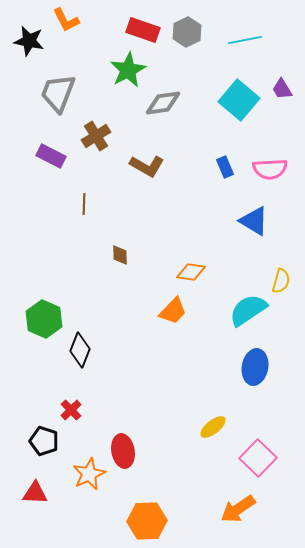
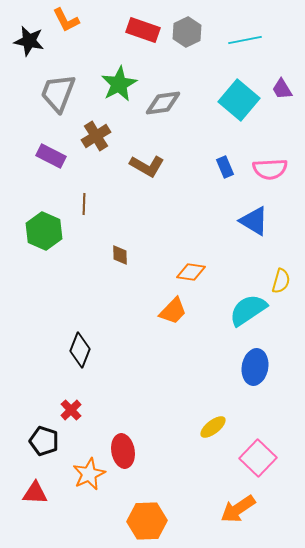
green star: moved 9 px left, 14 px down
green hexagon: moved 88 px up
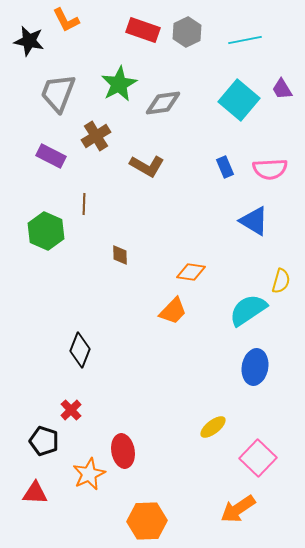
green hexagon: moved 2 px right
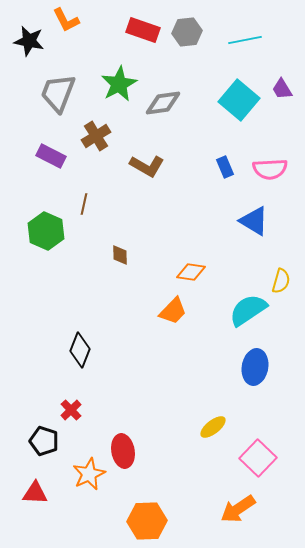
gray hexagon: rotated 20 degrees clockwise
brown line: rotated 10 degrees clockwise
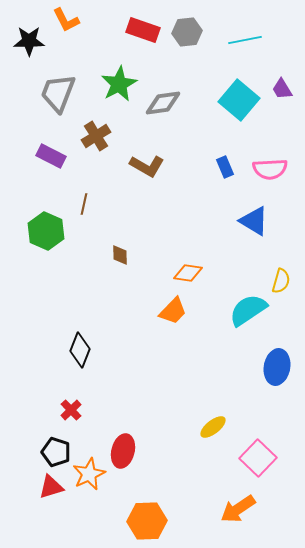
black star: rotated 12 degrees counterclockwise
orange diamond: moved 3 px left, 1 px down
blue ellipse: moved 22 px right
black pentagon: moved 12 px right, 11 px down
red ellipse: rotated 24 degrees clockwise
red triangle: moved 16 px right, 6 px up; rotated 20 degrees counterclockwise
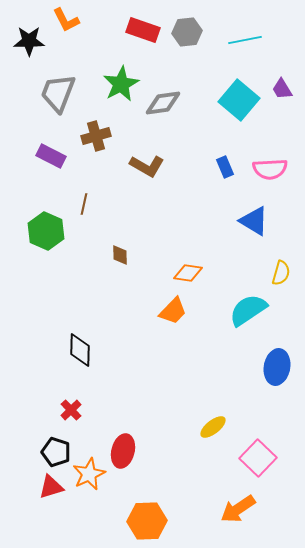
green star: moved 2 px right
brown cross: rotated 16 degrees clockwise
yellow semicircle: moved 8 px up
black diamond: rotated 20 degrees counterclockwise
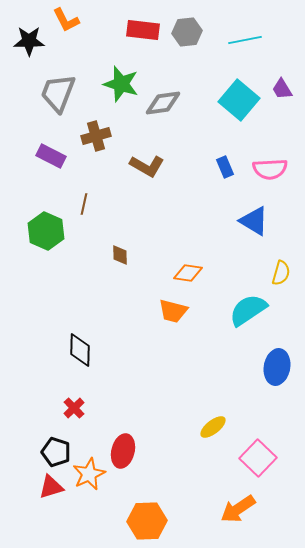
red rectangle: rotated 12 degrees counterclockwise
green star: rotated 27 degrees counterclockwise
orange trapezoid: rotated 60 degrees clockwise
red cross: moved 3 px right, 2 px up
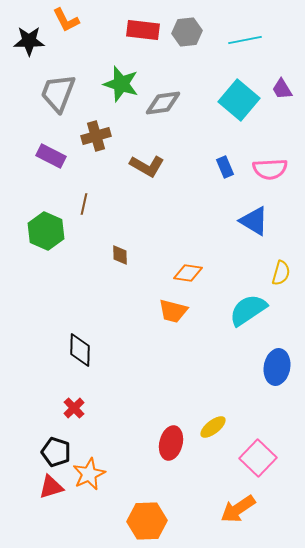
red ellipse: moved 48 px right, 8 px up
